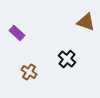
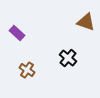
black cross: moved 1 px right, 1 px up
brown cross: moved 2 px left, 2 px up
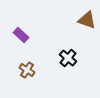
brown triangle: moved 1 px right, 2 px up
purple rectangle: moved 4 px right, 2 px down
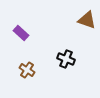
purple rectangle: moved 2 px up
black cross: moved 2 px left, 1 px down; rotated 18 degrees counterclockwise
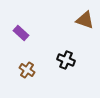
brown triangle: moved 2 px left
black cross: moved 1 px down
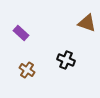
brown triangle: moved 2 px right, 3 px down
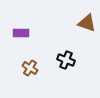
purple rectangle: rotated 42 degrees counterclockwise
brown cross: moved 3 px right, 2 px up
